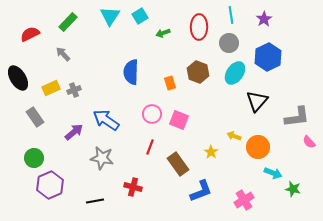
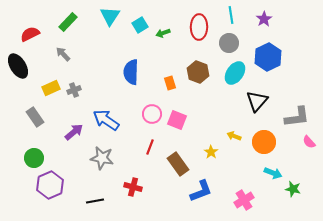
cyan square: moved 9 px down
black ellipse: moved 12 px up
pink square: moved 2 px left
orange circle: moved 6 px right, 5 px up
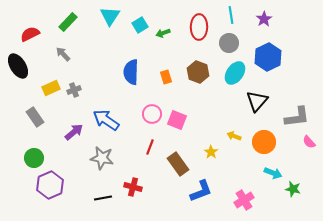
orange rectangle: moved 4 px left, 6 px up
black line: moved 8 px right, 3 px up
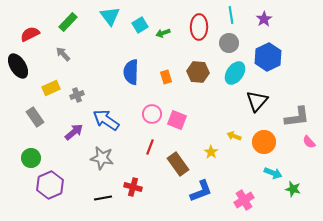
cyan triangle: rotated 10 degrees counterclockwise
brown hexagon: rotated 15 degrees counterclockwise
gray cross: moved 3 px right, 5 px down
green circle: moved 3 px left
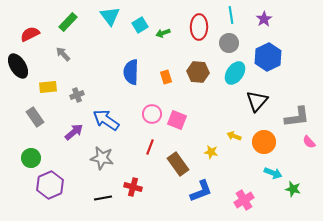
yellow rectangle: moved 3 px left, 1 px up; rotated 18 degrees clockwise
yellow star: rotated 24 degrees counterclockwise
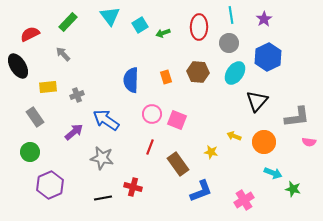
blue semicircle: moved 8 px down
pink semicircle: rotated 40 degrees counterclockwise
green circle: moved 1 px left, 6 px up
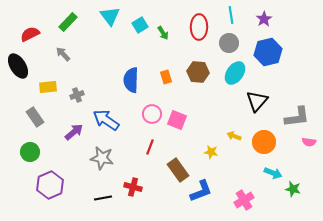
green arrow: rotated 104 degrees counterclockwise
blue hexagon: moved 5 px up; rotated 12 degrees clockwise
brown rectangle: moved 6 px down
